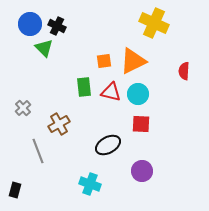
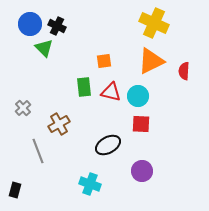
orange triangle: moved 18 px right
cyan circle: moved 2 px down
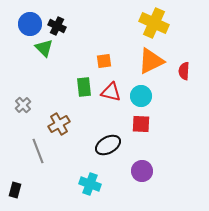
cyan circle: moved 3 px right
gray cross: moved 3 px up
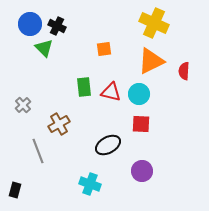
orange square: moved 12 px up
cyan circle: moved 2 px left, 2 px up
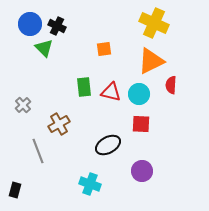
red semicircle: moved 13 px left, 14 px down
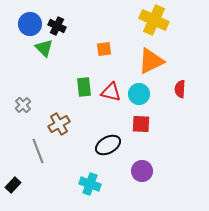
yellow cross: moved 3 px up
red semicircle: moved 9 px right, 4 px down
black rectangle: moved 2 px left, 5 px up; rotated 28 degrees clockwise
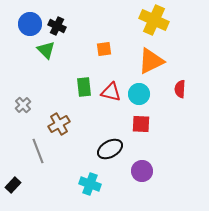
green triangle: moved 2 px right, 2 px down
black ellipse: moved 2 px right, 4 px down
